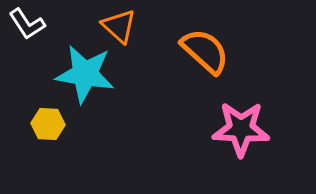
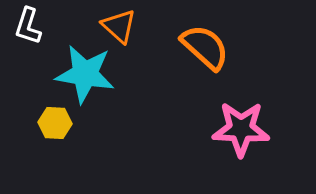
white L-shape: moved 1 px right, 2 px down; rotated 51 degrees clockwise
orange semicircle: moved 4 px up
yellow hexagon: moved 7 px right, 1 px up
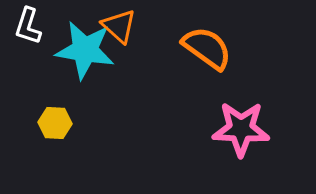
orange semicircle: moved 2 px right, 1 px down; rotated 6 degrees counterclockwise
cyan star: moved 24 px up
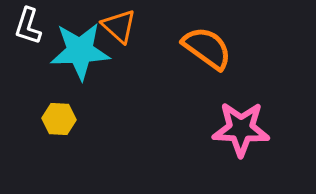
cyan star: moved 5 px left, 1 px down; rotated 12 degrees counterclockwise
yellow hexagon: moved 4 px right, 4 px up
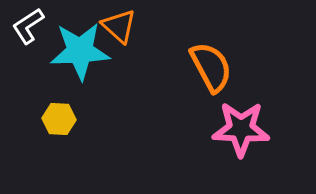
white L-shape: rotated 39 degrees clockwise
orange semicircle: moved 4 px right, 19 px down; rotated 26 degrees clockwise
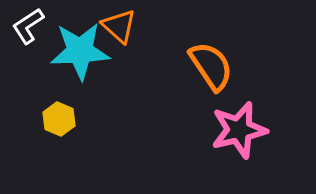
orange semicircle: moved 1 px up; rotated 6 degrees counterclockwise
yellow hexagon: rotated 20 degrees clockwise
pink star: moved 2 px left, 1 px down; rotated 16 degrees counterclockwise
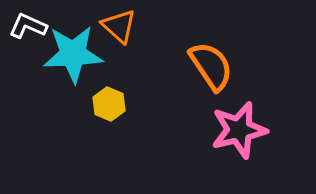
white L-shape: rotated 57 degrees clockwise
cyan star: moved 7 px left, 3 px down
yellow hexagon: moved 50 px right, 15 px up
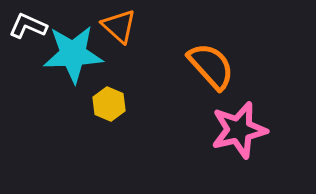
orange semicircle: rotated 8 degrees counterclockwise
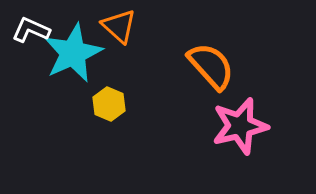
white L-shape: moved 3 px right, 4 px down
cyan star: moved 1 px up; rotated 22 degrees counterclockwise
pink star: moved 1 px right, 4 px up
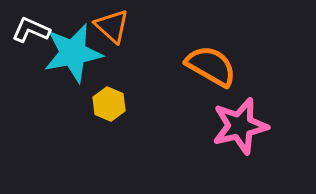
orange triangle: moved 7 px left
cyan star: rotated 14 degrees clockwise
orange semicircle: rotated 18 degrees counterclockwise
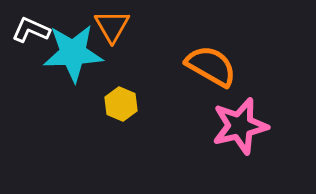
orange triangle: rotated 18 degrees clockwise
cyan star: rotated 8 degrees clockwise
yellow hexagon: moved 12 px right
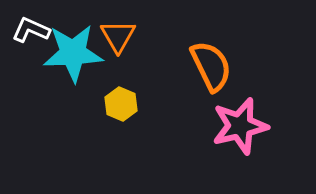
orange triangle: moved 6 px right, 10 px down
orange semicircle: rotated 34 degrees clockwise
